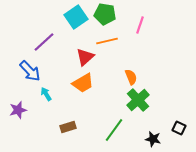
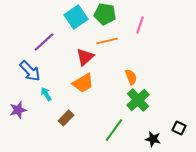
brown rectangle: moved 2 px left, 9 px up; rotated 28 degrees counterclockwise
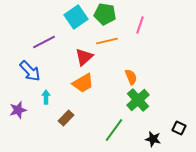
purple line: rotated 15 degrees clockwise
red triangle: moved 1 px left
cyan arrow: moved 3 px down; rotated 32 degrees clockwise
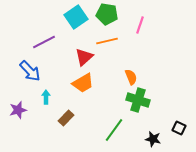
green pentagon: moved 2 px right
green cross: rotated 30 degrees counterclockwise
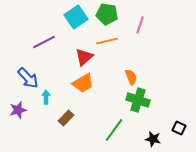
blue arrow: moved 2 px left, 7 px down
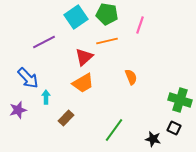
green cross: moved 42 px right
black square: moved 5 px left
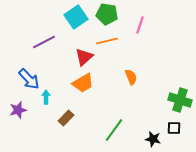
blue arrow: moved 1 px right, 1 px down
black square: rotated 24 degrees counterclockwise
